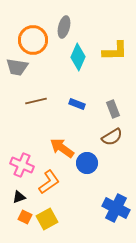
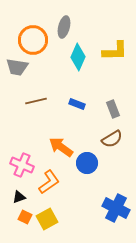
brown semicircle: moved 2 px down
orange arrow: moved 1 px left, 1 px up
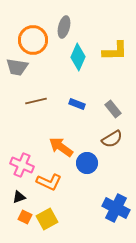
gray rectangle: rotated 18 degrees counterclockwise
orange L-shape: rotated 60 degrees clockwise
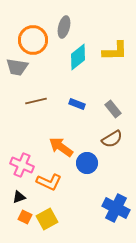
cyan diamond: rotated 28 degrees clockwise
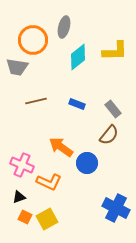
brown semicircle: moved 3 px left, 4 px up; rotated 20 degrees counterclockwise
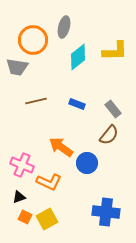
blue cross: moved 10 px left, 4 px down; rotated 20 degrees counterclockwise
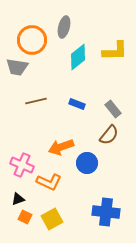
orange circle: moved 1 px left
orange arrow: rotated 55 degrees counterclockwise
black triangle: moved 1 px left, 2 px down
yellow square: moved 5 px right
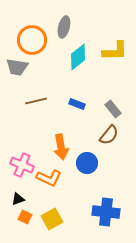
orange arrow: rotated 80 degrees counterclockwise
orange L-shape: moved 4 px up
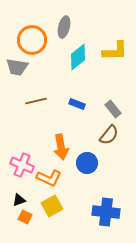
black triangle: moved 1 px right, 1 px down
yellow square: moved 13 px up
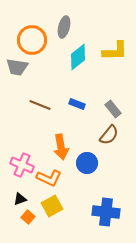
brown line: moved 4 px right, 4 px down; rotated 35 degrees clockwise
black triangle: moved 1 px right, 1 px up
orange square: moved 3 px right; rotated 16 degrees clockwise
